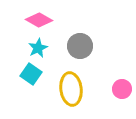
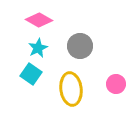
pink circle: moved 6 px left, 5 px up
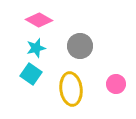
cyan star: moved 2 px left; rotated 12 degrees clockwise
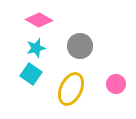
yellow ellipse: rotated 32 degrees clockwise
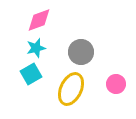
pink diamond: rotated 48 degrees counterclockwise
gray circle: moved 1 px right, 6 px down
cyan square: rotated 25 degrees clockwise
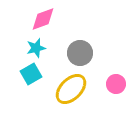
pink diamond: moved 4 px right, 1 px up
gray circle: moved 1 px left, 1 px down
yellow ellipse: rotated 20 degrees clockwise
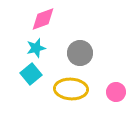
cyan square: rotated 10 degrees counterclockwise
pink circle: moved 8 px down
yellow ellipse: rotated 48 degrees clockwise
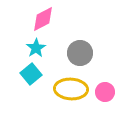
pink diamond: rotated 8 degrees counterclockwise
cyan star: rotated 18 degrees counterclockwise
pink circle: moved 11 px left
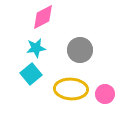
pink diamond: moved 2 px up
cyan star: rotated 24 degrees clockwise
gray circle: moved 3 px up
pink circle: moved 2 px down
